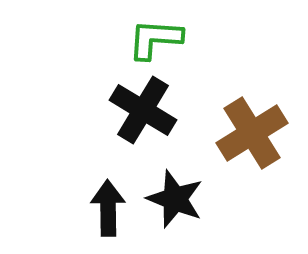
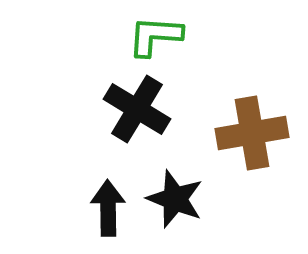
green L-shape: moved 3 px up
black cross: moved 6 px left, 1 px up
brown cross: rotated 22 degrees clockwise
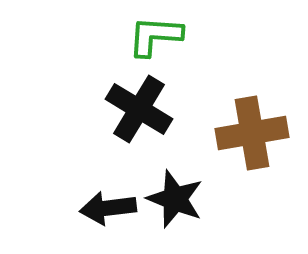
black cross: moved 2 px right
black arrow: rotated 96 degrees counterclockwise
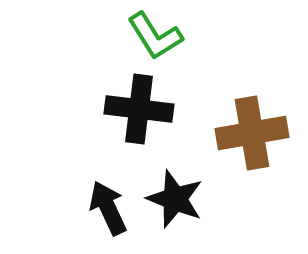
green L-shape: rotated 126 degrees counterclockwise
black cross: rotated 24 degrees counterclockwise
black arrow: rotated 72 degrees clockwise
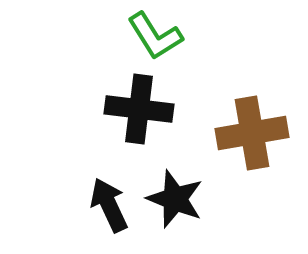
black arrow: moved 1 px right, 3 px up
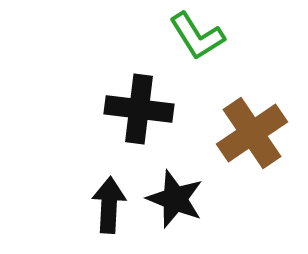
green L-shape: moved 42 px right
brown cross: rotated 24 degrees counterclockwise
black arrow: rotated 28 degrees clockwise
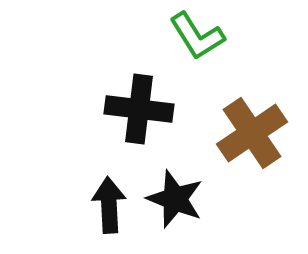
black arrow: rotated 6 degrees counterclockwise
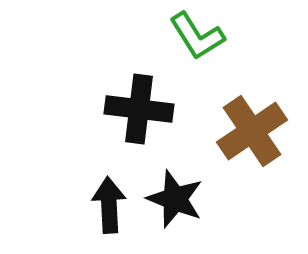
brown cross: moved 2 px up
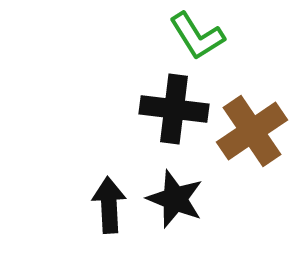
black cross: moved 35 px right
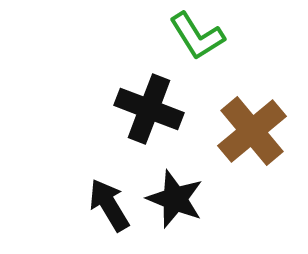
black cross: moved 25 px left; rotated 14 degrees clockwise
brown cross: rotated 6 degrees counterclockwise
black arrow: rotated 28 degrees counterclockwise
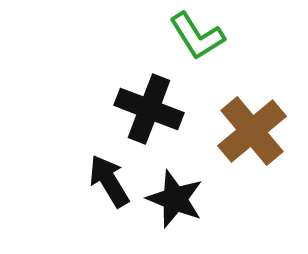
black arrow: moved 24 px up
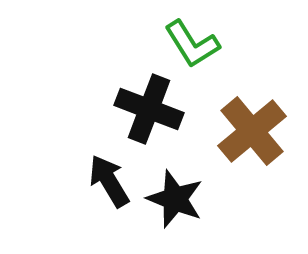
green L-shape: moved 5 px left, 8 px down
